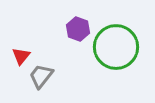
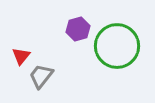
purple hexagon: rotated 25 degrees clockwise
green circle: moved 1 px right, 1 px up
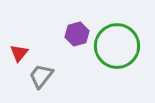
purple hexagon: moved 1 px left, 5 px down
red triangle: moved 2 px left, 3 px up
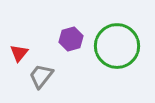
purple hexagon: moved 6 px left, 5 px down
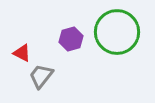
green circle: moved 14 px up
red triangle: moved 3 px right; rotated 42 degrees counterclockwise
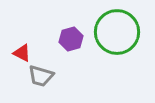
gray trapezoid: rotated 112 degrees counterclockwise
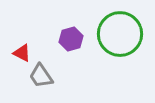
green circle: moved 3 px right, 2 px down
gray trapezoid: rotated 40 degrees clockwise
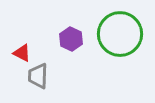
purple hexagon: rotated 20 degrees counterclockwise
gray trapezoid: moved 3 px left; rotated 36 degrees clockwise
